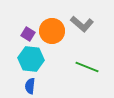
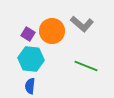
green line: moved 1 px left, 1 px up
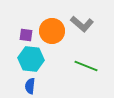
purple square: moved 2 px left, 1 px down; rotated 24 degrees counterclockwise
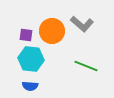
blue semicircle: rotated 91 degrees counterclockwise
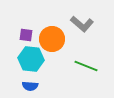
orange circle: moved 8 px down
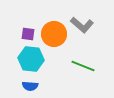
gray L-shape: moved 1 px down
purple square: moved 2 px right, 1 px up
orange circle: moved 2 px right, 5 px up
green line: moved 3 px left
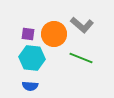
cyan hexagon: moved 1 px right, 1 px up
green line: moved 2 px left, 8 px up
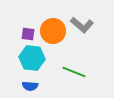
orange circle: moved 1 px left, 3 px up
green line: moved 7 px left, 14 px down
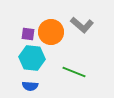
orange circle: moved 2 px left, 1 px down
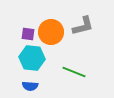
gray L-shape: moved 1 px right, 1 px down; rotated 55 degrees counterclockwise
